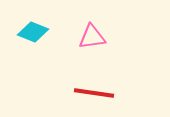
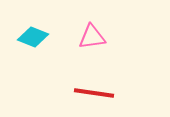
cyan diamond: moved 5 px down
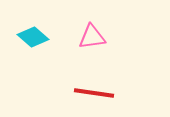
cyan diamond: rotated 20 degrees clockwise
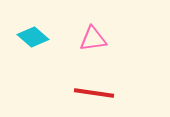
pink triangle: moved 1 px right, 2 px down
